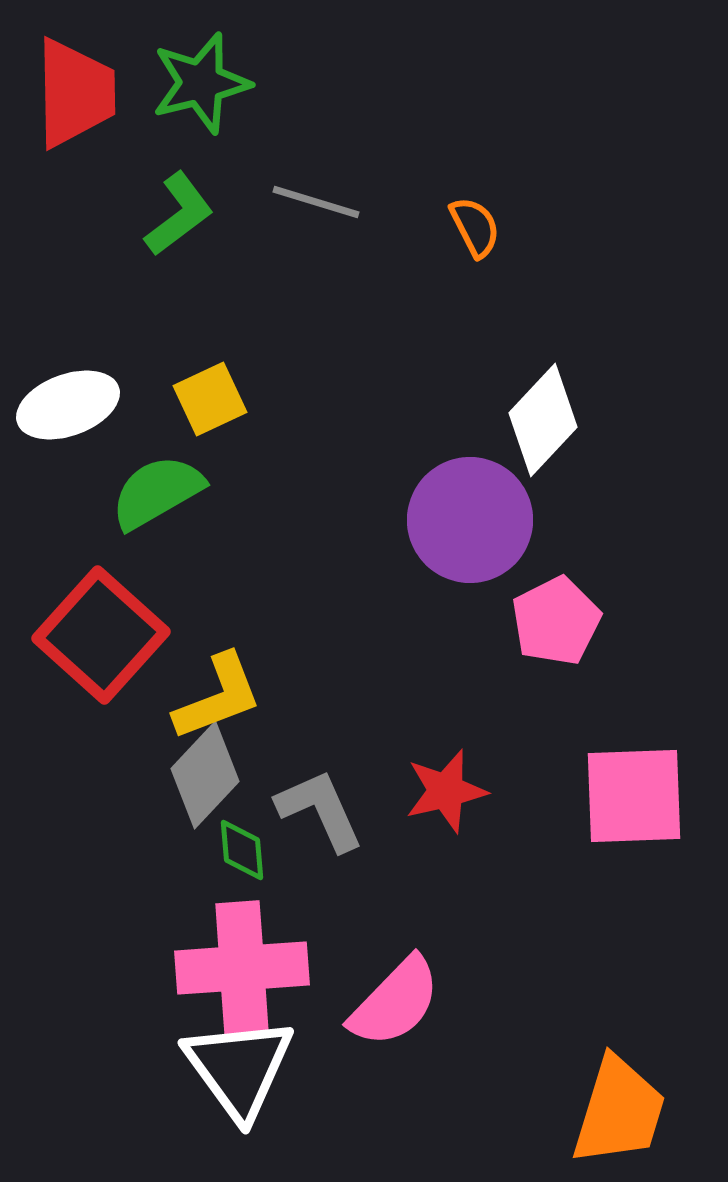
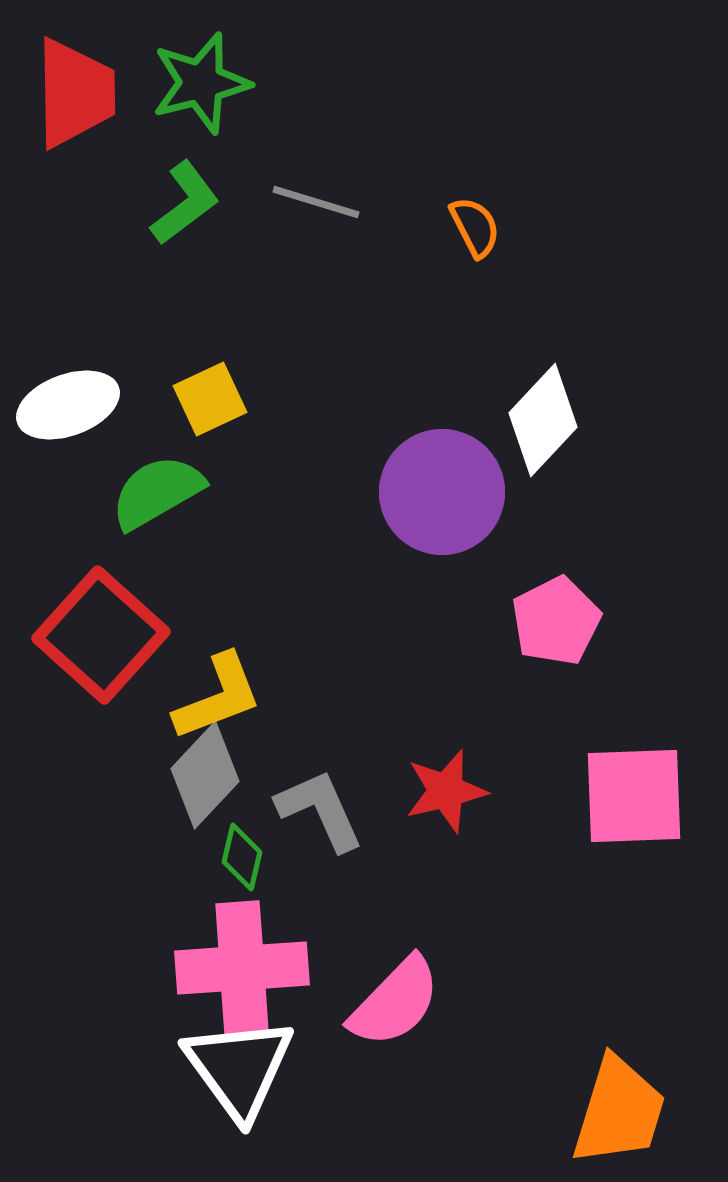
green L-shape: moved 6 px right, 11 px up
purple circle: moved 28 px left, 28 px up
green diamond: moved 7 px down; rotated 18 degrees clockwise
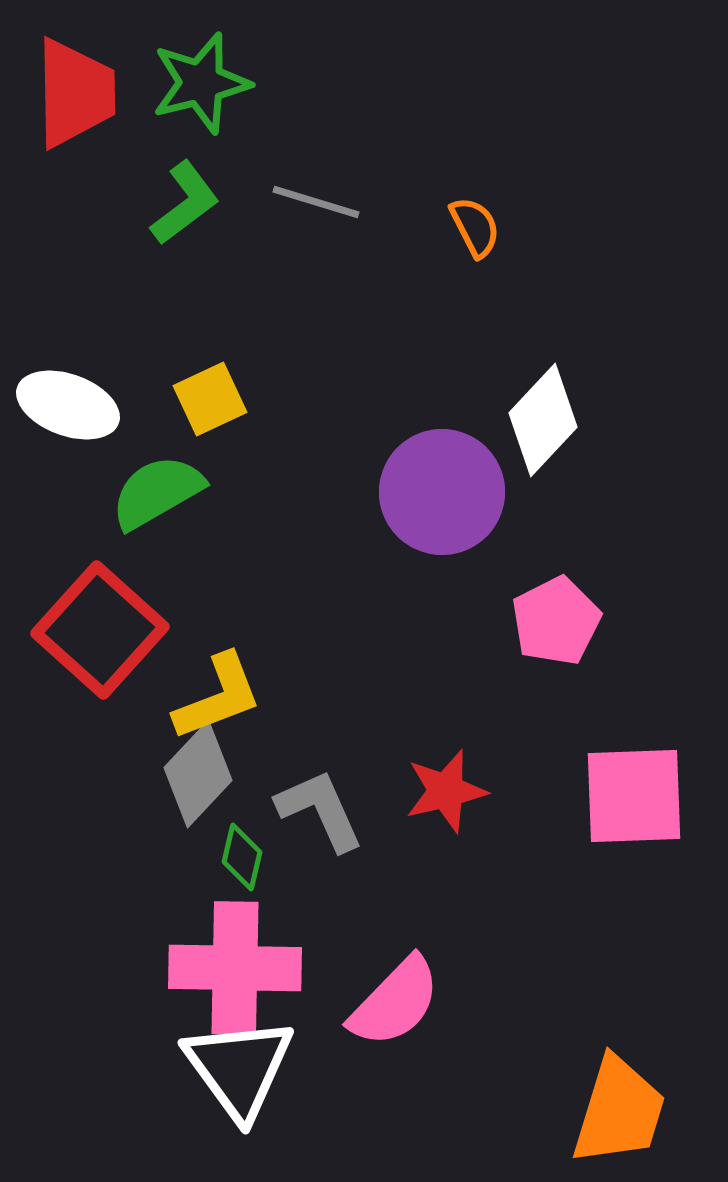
white ellipse: rotated 40 degrees clockwise
red square: moved 1 px left, 5 px up
gray diamond: moved 7 px left, 1 px up
pink cross: moved 7 px left; rotated 5 degrees clockwise
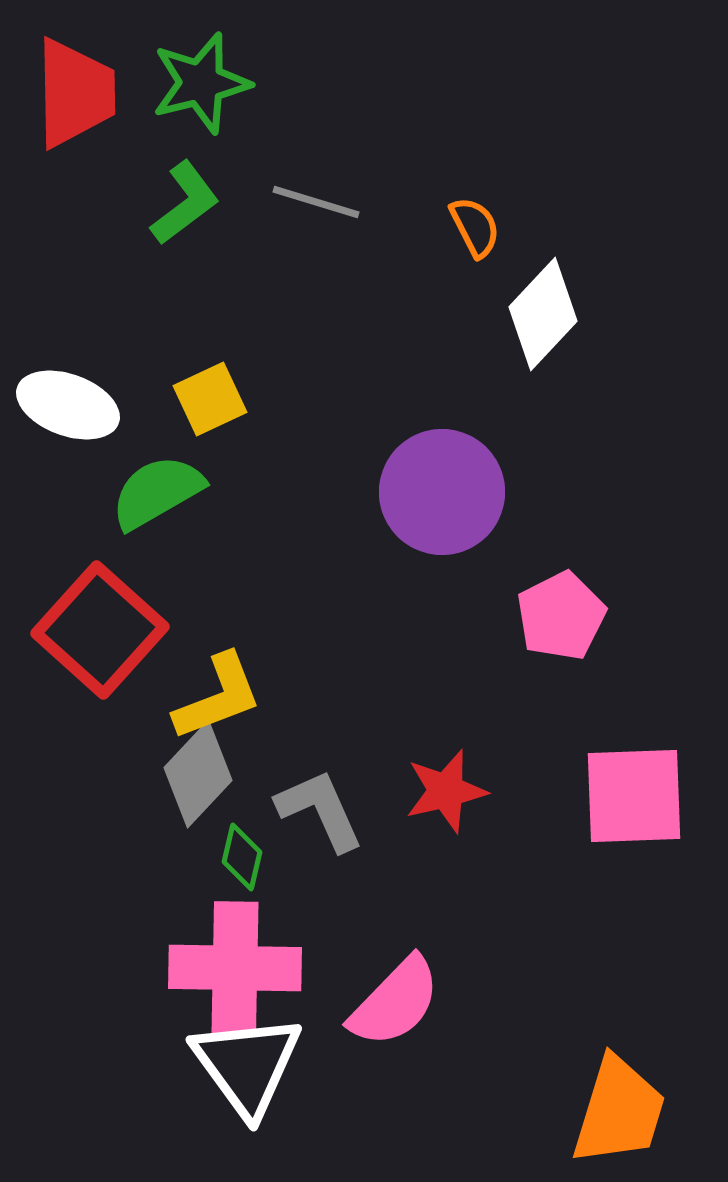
white diamond: moved 106 px up
pink pentagon: moved 5 px right, 5 px up
white triangle: moved 8 px right, 3 px up
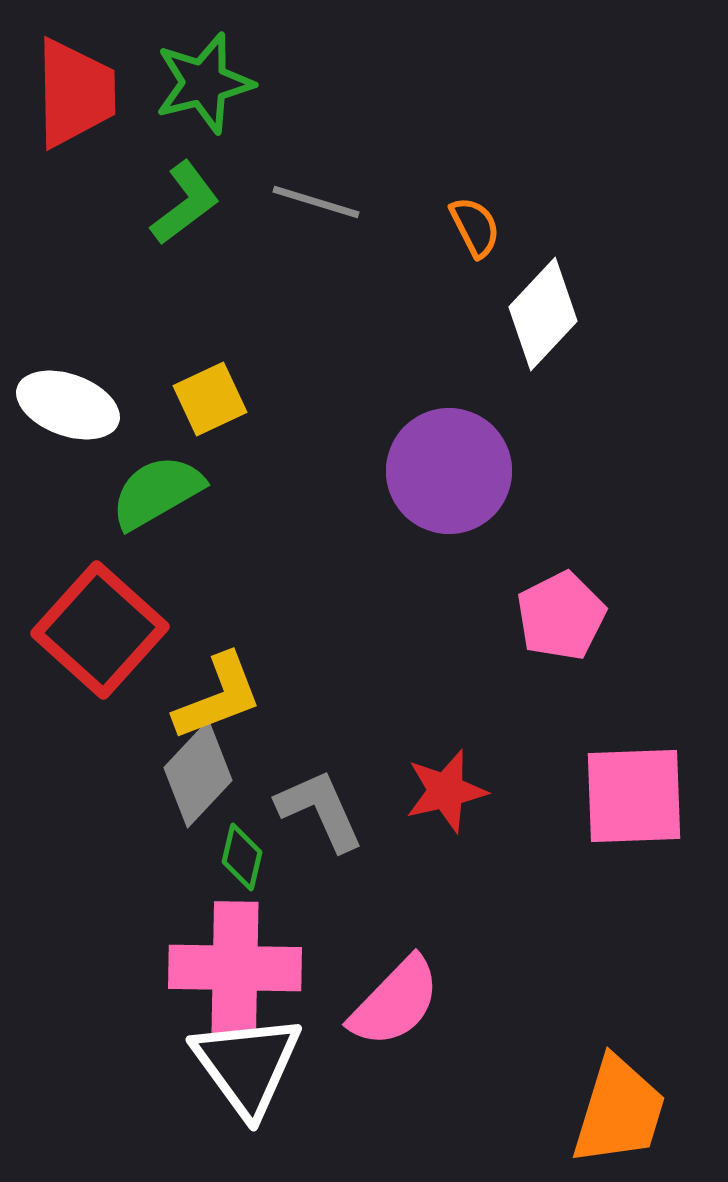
green star: moved 3 px right
purple circle: moved 7 px right, 21 px up
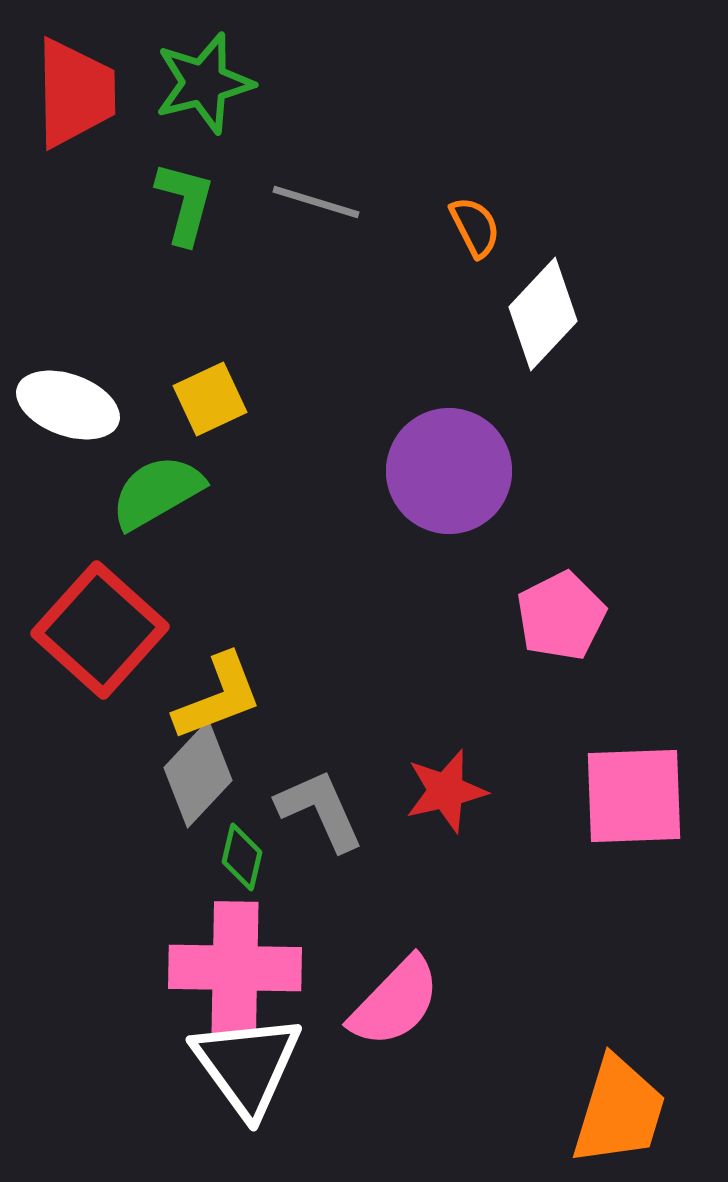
green L-shape: rotated 38 degrees counterclockwise
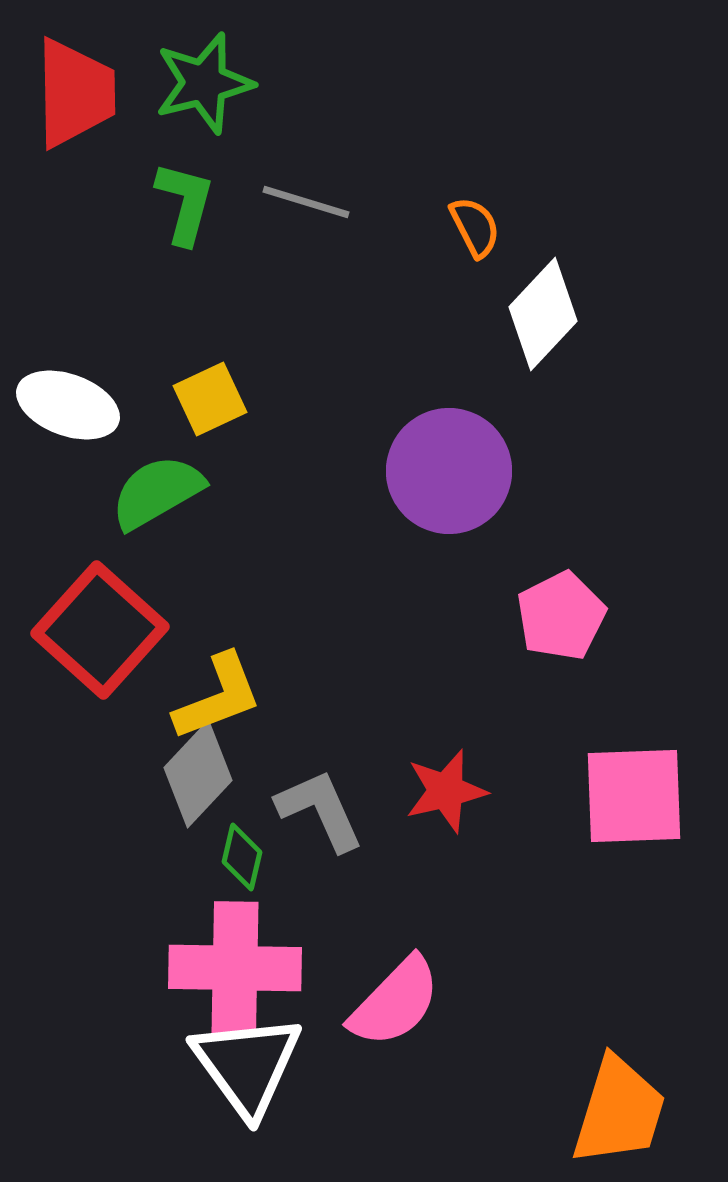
gray line: moved 10 px left
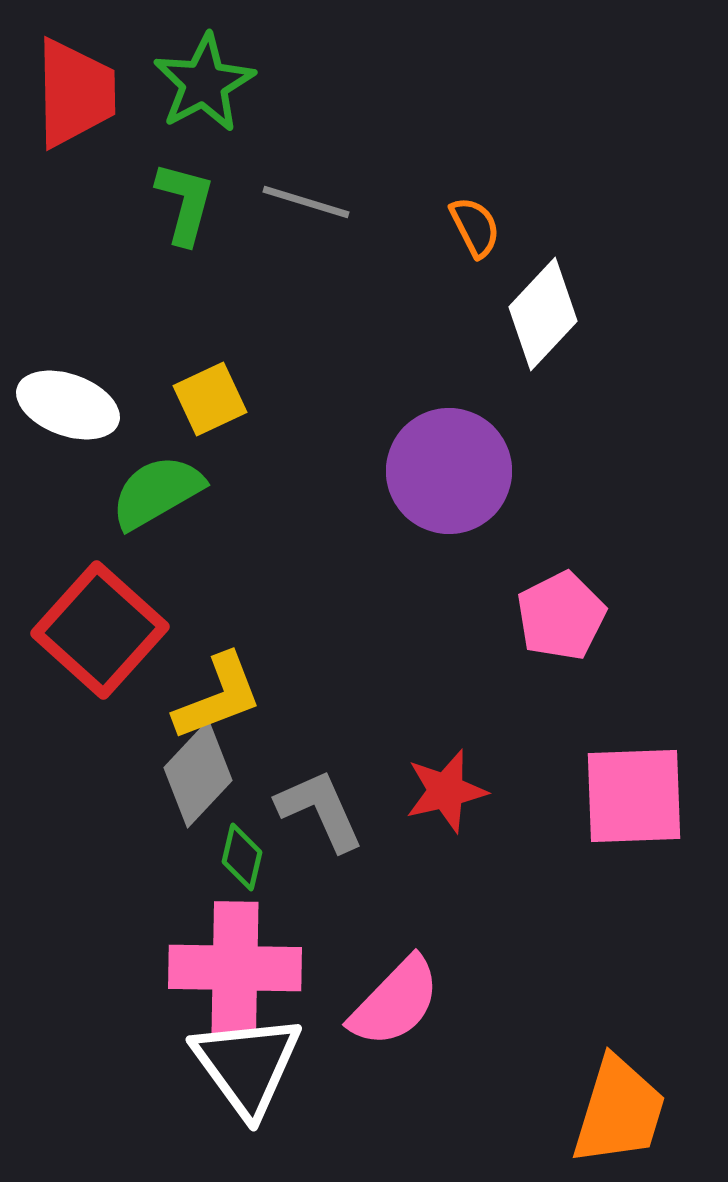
green star: rotated 14 degrees counterclockwise
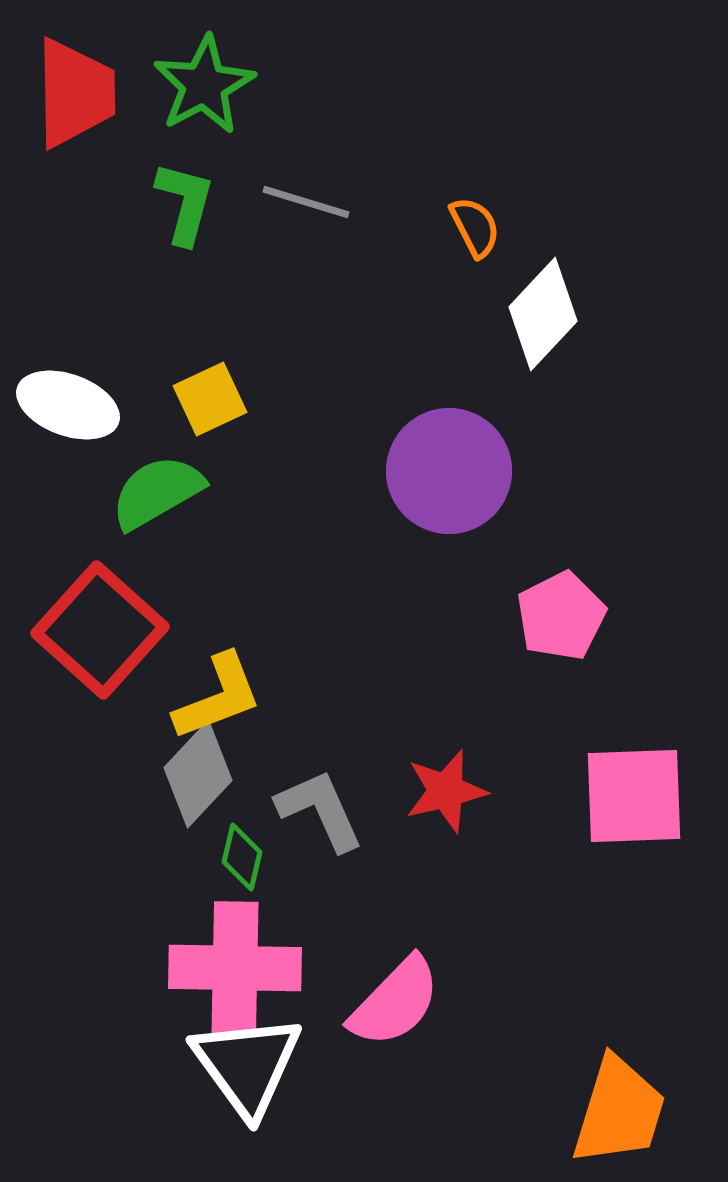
green star: moved 2 px down
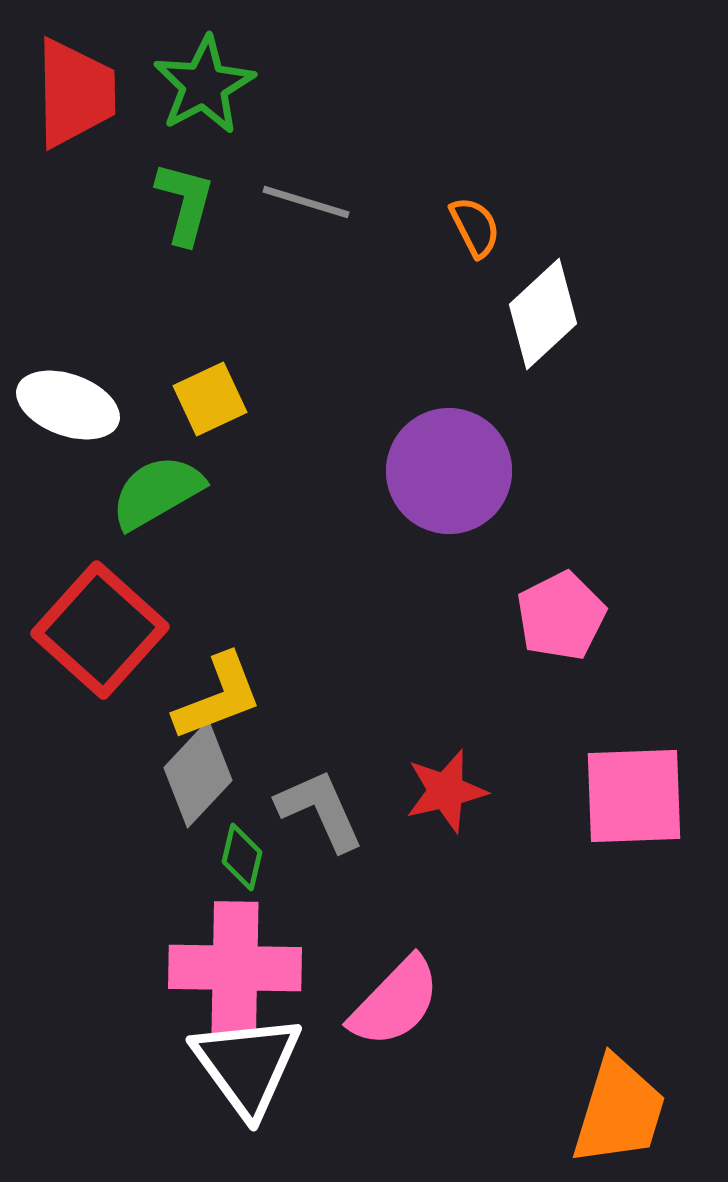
white diamond: rotated 4 degrees clockwise
